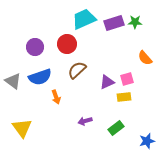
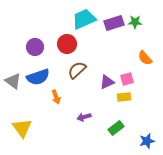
blue semicircle: moved 2 px left
purple arrow: moved 1 px left, 4 px up
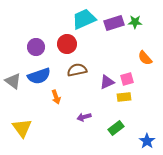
purple circle: moved 1 px right
brown semicircle: rotated 30 degrees clockwise
blue semicircle: moved 1 px right, 1 px up
blue star: rotated 21 degrees counterclockwise
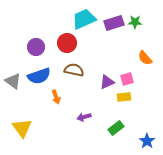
red circle: moved 1 px up
brown semicircle: moved 3 px left; rotated 24 degrees clockwise
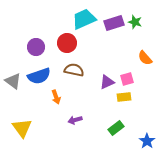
green star: rotated 16 degrees clockwise
purple arrow: moved 9 px left, 3 px down
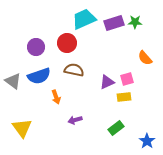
green star: rotated 16 degrees counterclockwise
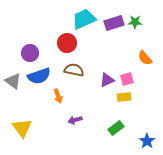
purple circle: moved 6 px left, 6 px down
purple triangle: moved 2 px up
orange arrow: moved 2 px right, 1 px up
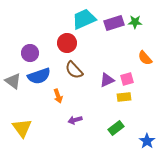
brown semicircle: rotated 144 degrees counterclockwise
